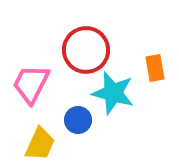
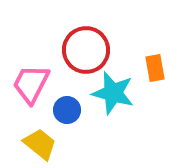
blue circle: moved 11 px left, 10 px up
yellow trapezoid: rotated 75 degrees counterclockwise
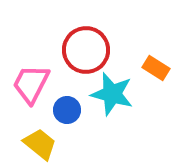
orange rectangle: moved 1 px right; rotated 48 degrees counterclockwise
cyan star: moved 1 px left, 1 px down
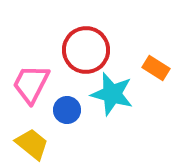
yellow trapezoid: moved 8 px left
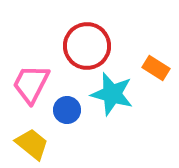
red circle: moved 1 px right, 4 px up
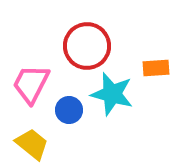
orange rectangle: rotated 36 degrees counterclockwise
blue circle: moved 2 px right
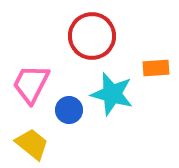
red circle: moved 5 px right, 10 px up
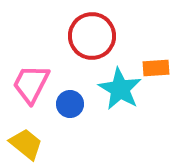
cyan star: moved 8 px right, 5 px up; rotated 15 degrees clockwise
blue circle: moved 1 px right, 6 px up
yellow trapezoid: moved 6 px left
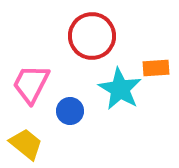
blue circle: moved 7 px down
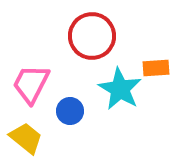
yellow trapezoid: moved 6 px up
